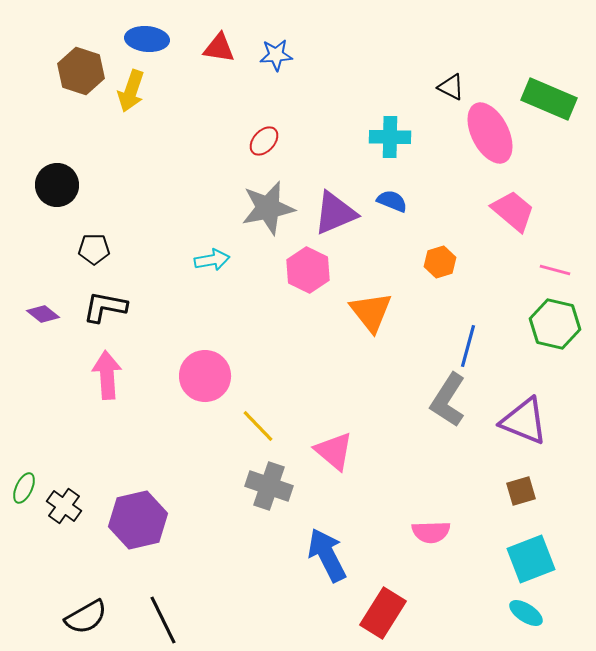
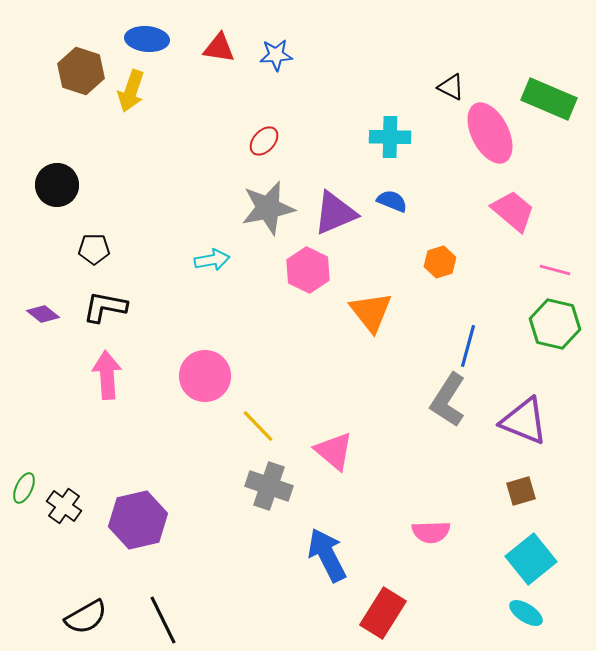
cyan square at (531, 559): rotated 18 degrees counterclockwise
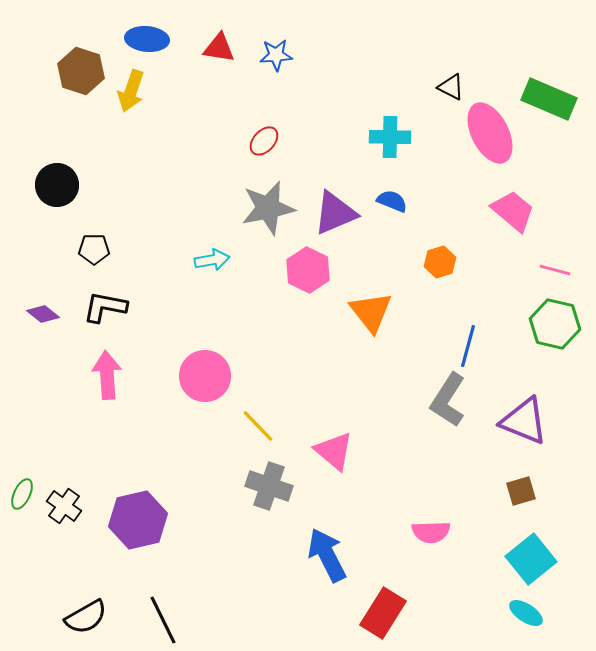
green ellipse at (24, 488): moved 2 px left, 6 px down
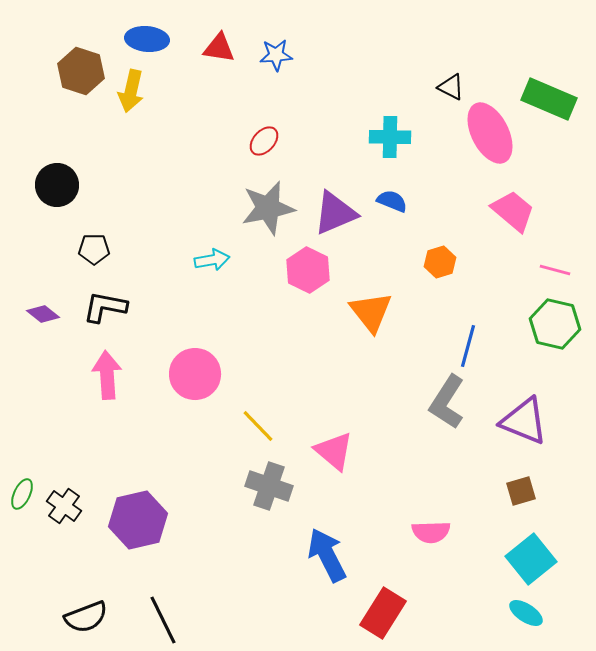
yellow arrow at (131, 91): rotated 6 degrees counterclockwise
pink circle at (205, 376): moved 10 px left, 2 px up
gray L-shape at (448, 400): moved 1 px left, 2 px down
black semicircle at (86, 617): rotated 9 degrees clockwise
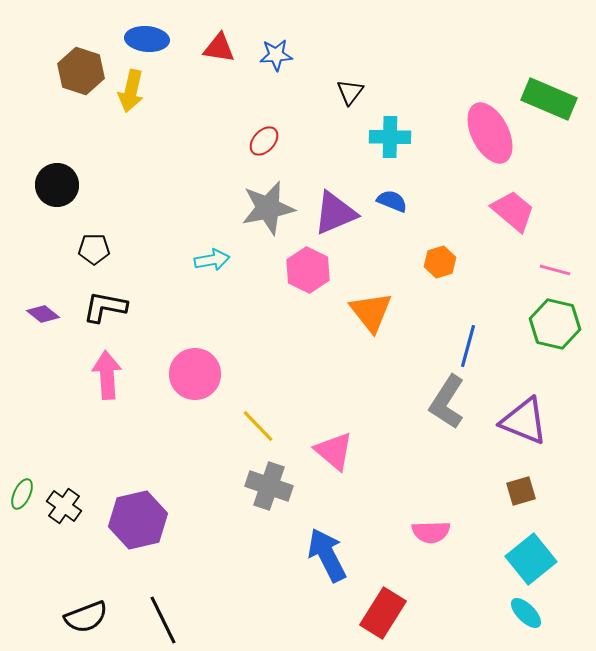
black triangle at (451, 87): moved 101 px left, 5 px down; rotated 40 degrees clockwise
cyan ellipse at (526, 613): rotated 12 degrees clockwise
